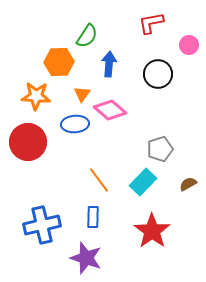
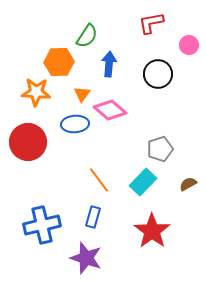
orange star: moved 4 px up
blue rectangle: rotated 15 degrees clockwise
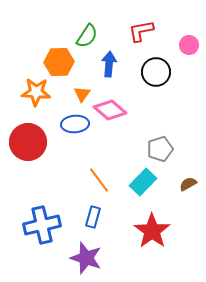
red L-shape: moved 10 px left, 8 px down
black circle: moved 2 px left, 2 px up
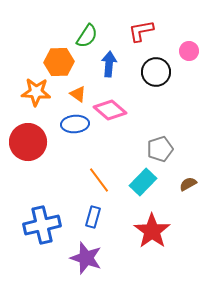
pink circle: moved 6 px down
orange triangle: moved 4 px left; rotated 30 degrees counterclockwise
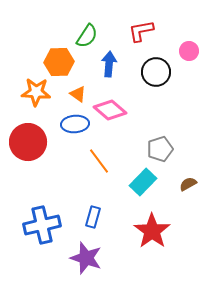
orange line: moved 19 px up
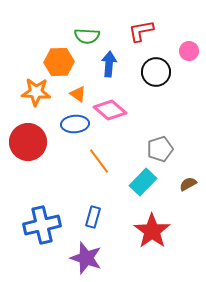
green semicircle: rotated 60 degrees clockwise
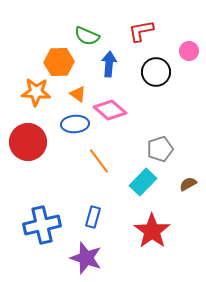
green semicircle: rotated 20 degrees clockwise
